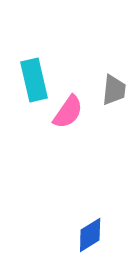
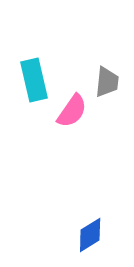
gray trapezoid: moved 7 px left, 8 px up
pink semicircle: moved 4 px right, 1 px up
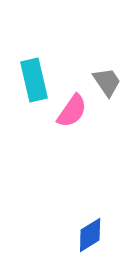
gray trapezoid: rotated 40 degrees counterclockwise
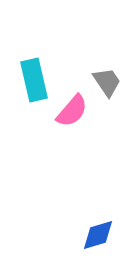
pink semicircle: rotated 6 degrees clockwise
blue diamond: moved 8 px right; rotated 15 degrees clockwise
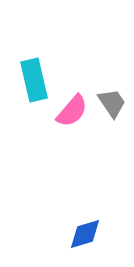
gray trapezoid: moved 5 px right, 21 px down
blue diamond: moved 13 px left, 1 px up
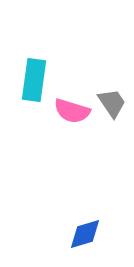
cyan rectangle: rotated 21 degrees clockwise
pink semicircle: rotated 66 degrees clockwise
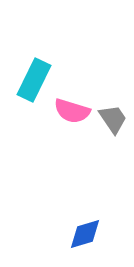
cyan rectangle: rotated 18 degrees clockwise
gray trapezoid: moved 1 px right, 16 px down
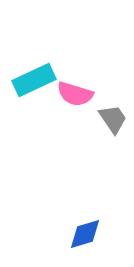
cyan rectangle: rotated 39 degrees clockwise
pink semicircle: moved 3 px right, 17 px up
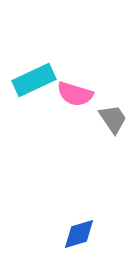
blue diamond: moved 6 px left
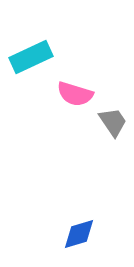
cyan rectangle: moved 3 px left, 23 px up
gray trapezoid: moved 3 px down
